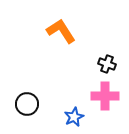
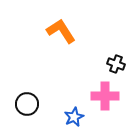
black cross: moved 9 px right
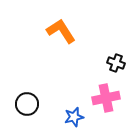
black cross: moved 1 px up
pink cross: moved 1 px right, 2 px down; rotated 12 degrees counterclockwise
blue star: rotated 12 degrees clockwise
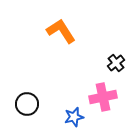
black cross: rotated 30 degrees clockwise
pink cross: moved 3 px left, 1 px up
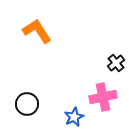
orange L-shape: moved 24 px left
blue star: rotated 12 degrees counterclockwise
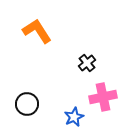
black cross: moved 29 px left
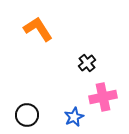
orange L-shape: moved 1 px right, 2 px up
black circle: moved 11 px down
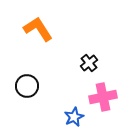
black cross: moved 2 px right
black circle: moved 29 px up
